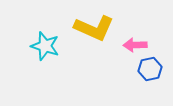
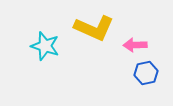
blue hexagon: moved 4 px left, 4 px down
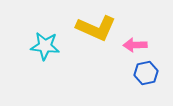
yellow L-shape: moved 2 px right
cyan star: rotated 12 degrees counterclockwise
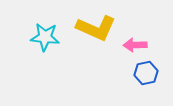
cyan star: moved 9 px up
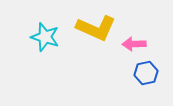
cyan star: rotated 12 degrees clockwise
pink arrow: moved 1 px left, 1 px up
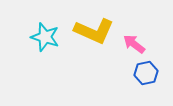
yellow L-shape: moved 2 px left, 3 px down
pink arrow: rotated 40 degrees clockwise
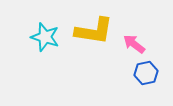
yellow L-shape: rotated 15 degrees counterclockwise
